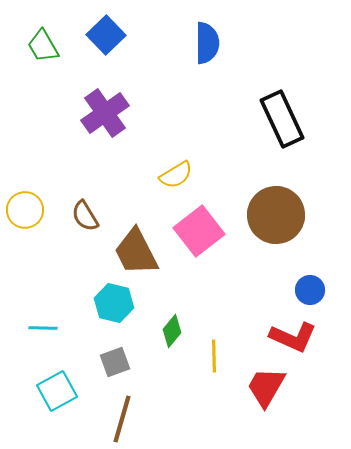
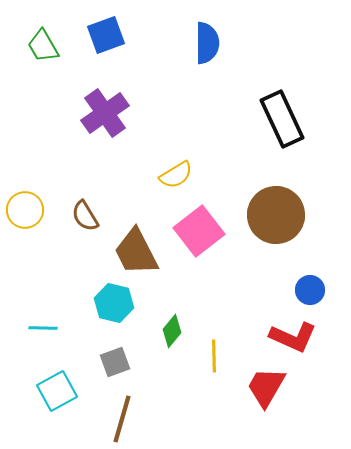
blue square: rotated 24 degrees clockwise
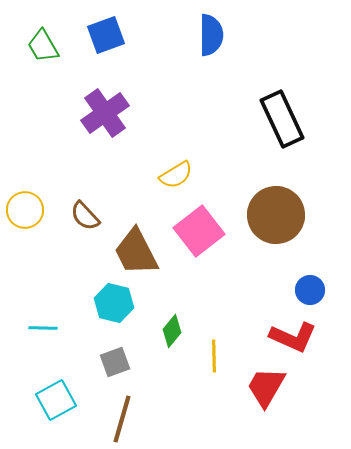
blue semicircle: moved 4 px right, 8 px up
brown semicircle: rotated 12 degrees counterclockwise
cyan square: moved 1 px left, 9 px down
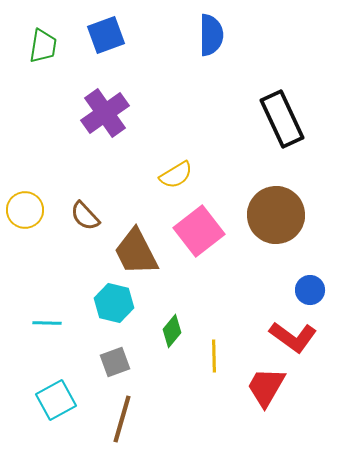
green trapezoid: rotated 141 degrees counterclockwise
cyan line: moved 4 px right, 5 px up
red L-shape: rotated 12 degrees clockwise
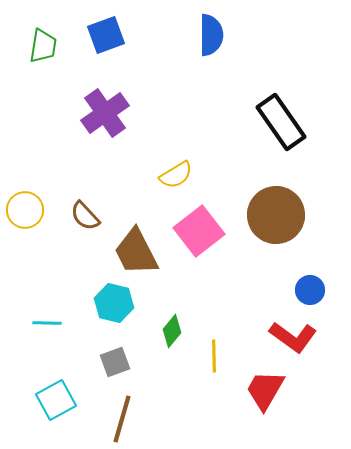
black rectangle: moved 1 px left, 3 px down; rotated 10 degrees counterclockwise
red trapezoid: moved 1 px left, 3 px down
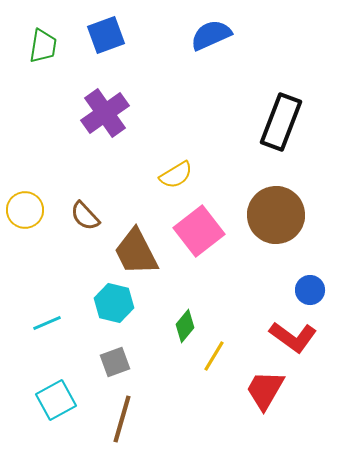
blue semicircle: rotated 114 degrees counterclockwise
black rectangle: rotated 56 degrees clockwise
cyan line: rotated 24 degrees counterclockwise
green diamond: moved 13 px right, 5 px up
yellow line: rotated 32 degrees clockwise
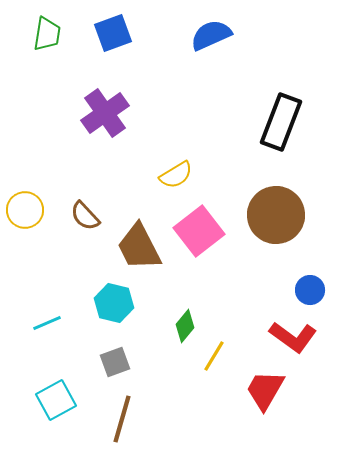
blue square: moved 7 px right, 2 px up
green trapezoid: moved 4 px right, 12 px up
brown trapezoid: moved 3 px right, 5 px up
